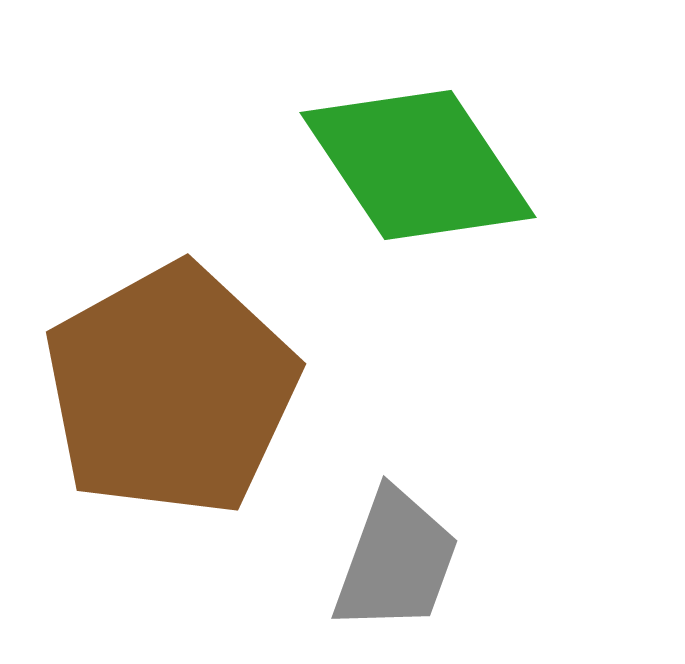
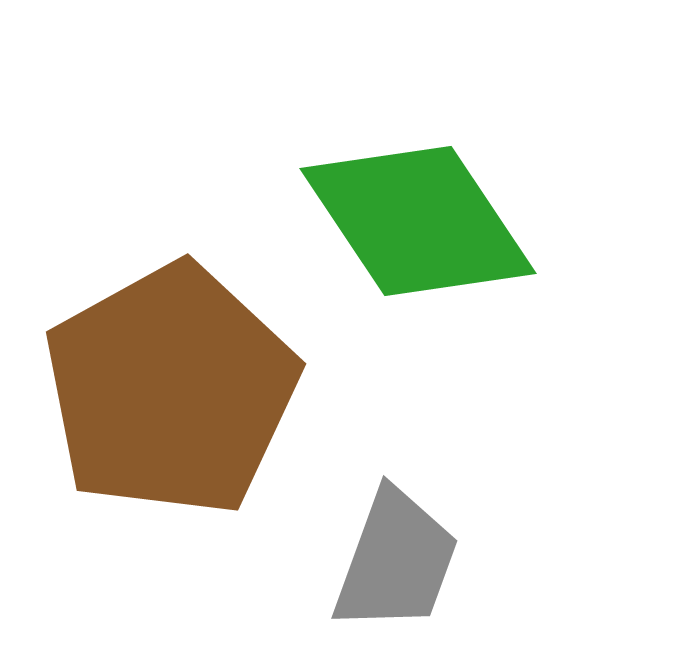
green diamond: moved 56 px down
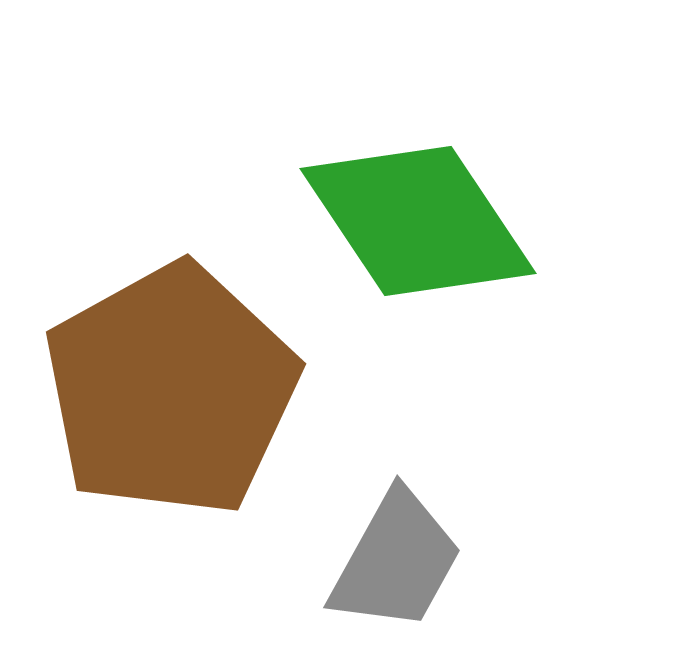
gray trapezoid: rotated 9 degrees clockwise
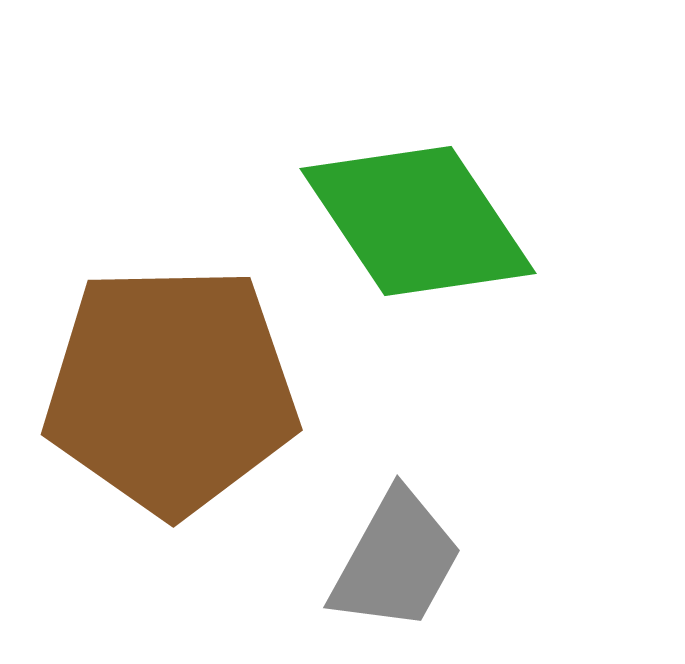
brown pentagon: rotated 28 degrees clockwise
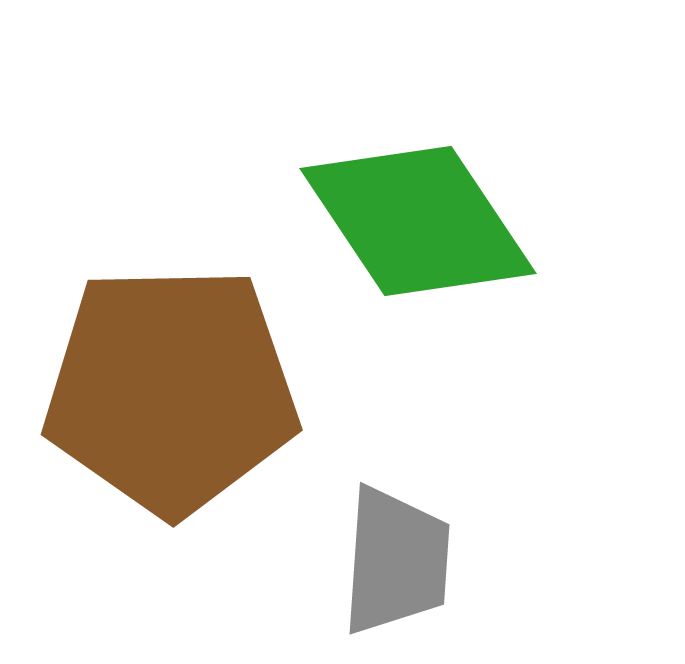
gray trapezoid: rotated 25 degrees counterclockwise
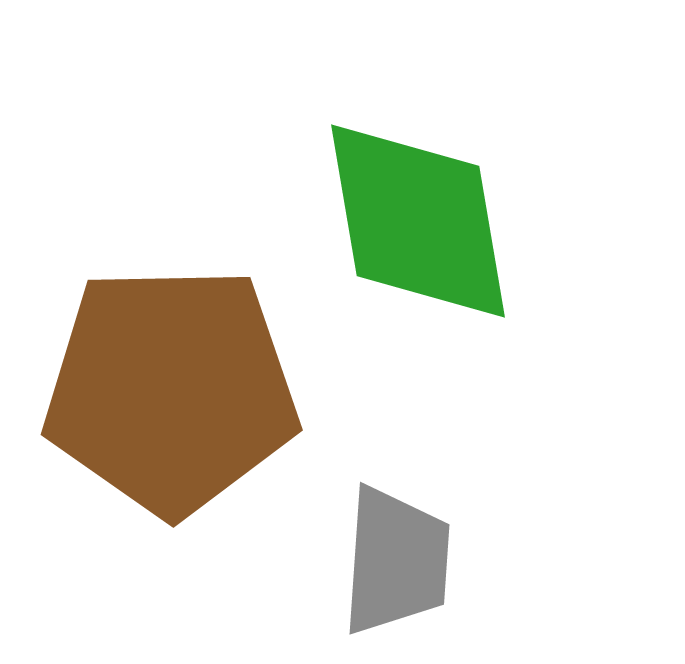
green diamond: rotated 24 degrees clockwise
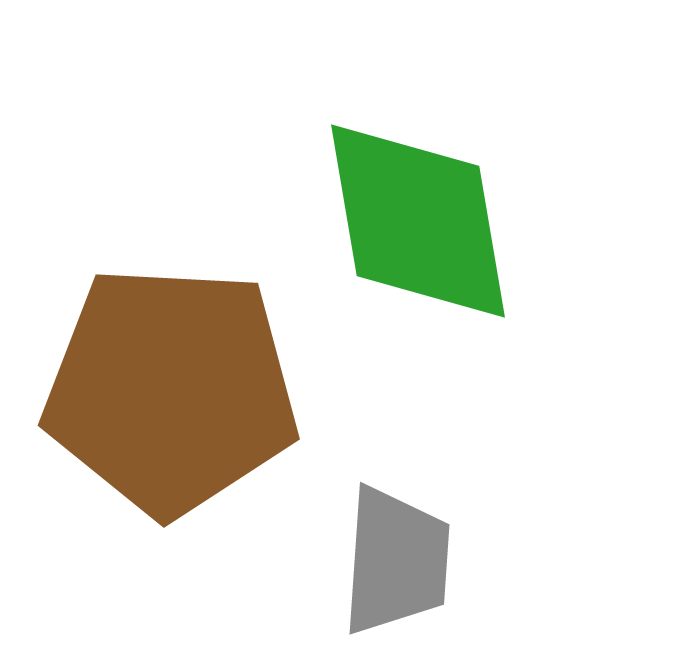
brown pentagon: rotated 4 degrees clockwise
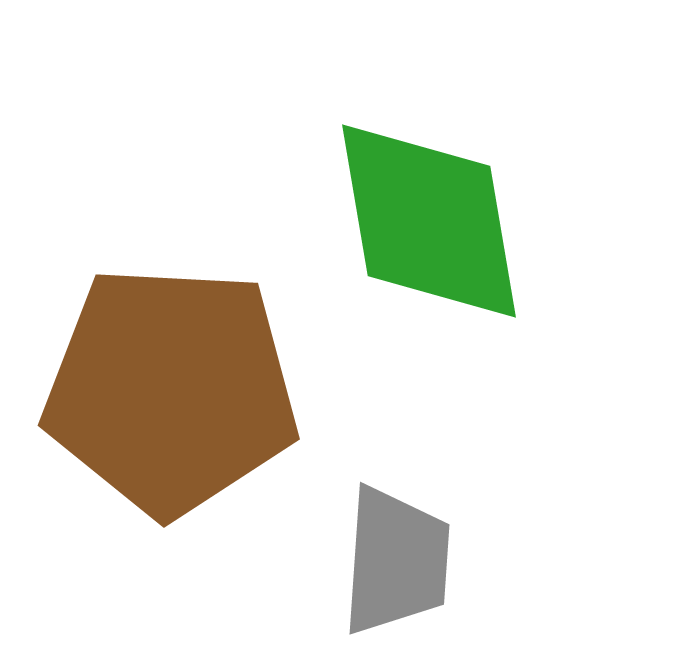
green diamond: moved 11 px right
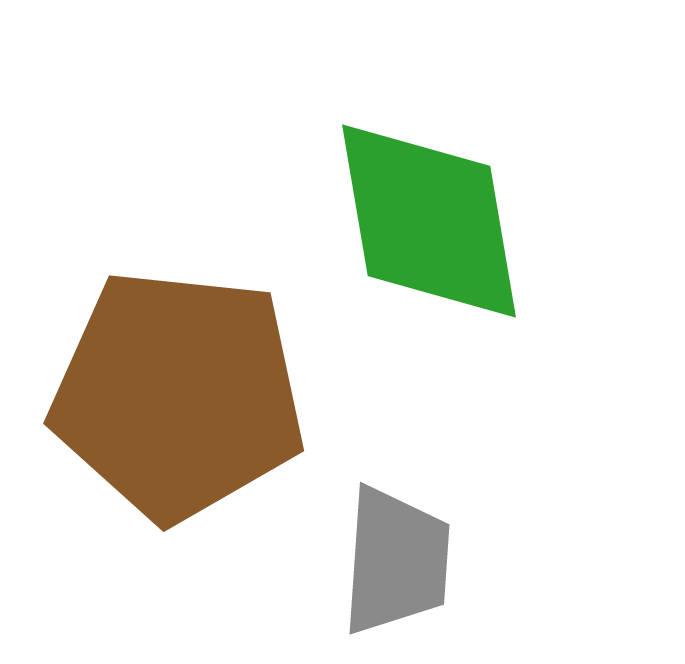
brown pentagon: moved 7 px right, 5 px down; rotated 3 degrees clockwise
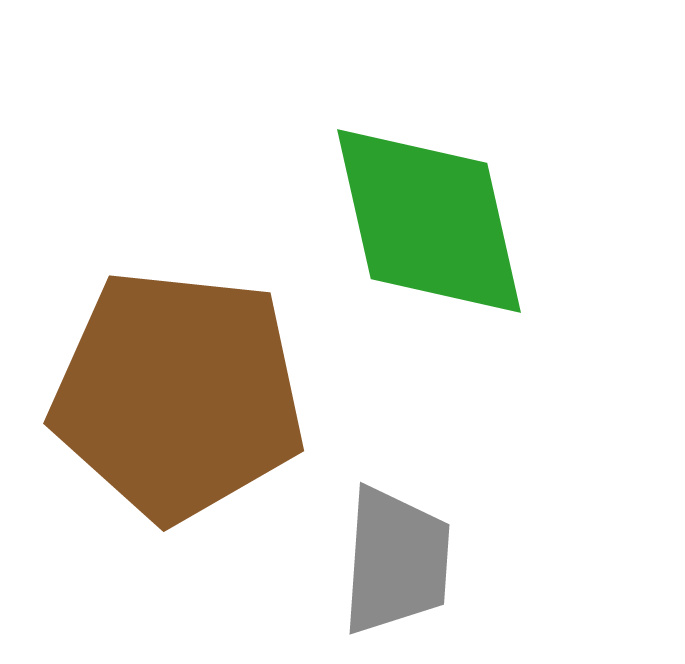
green diamond: rotated 3 degrees counterclockwise
